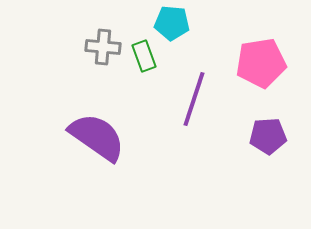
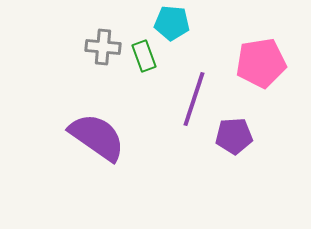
purple pentagon: moved 34 px left
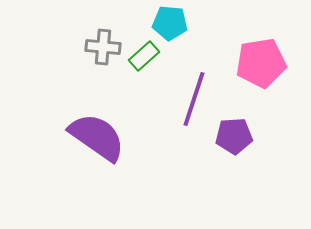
cyan pentagon: moved 2 px left
green rectangle: rotated 68 degrees clockwise
